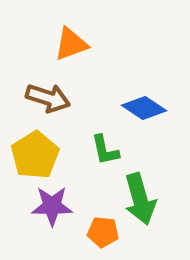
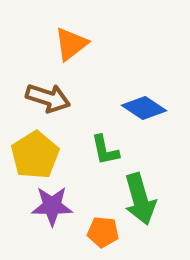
orange triangle: rotated 18 degrees counterclockwise
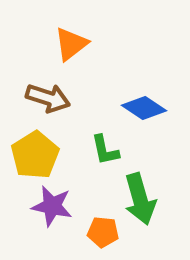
purple star: rotated 12 degrees clockwise
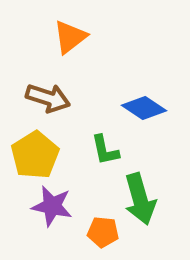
orange triangle: moved 1 px left, 7 px up
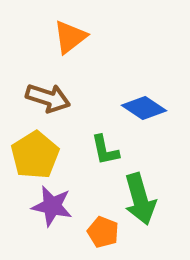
orange pentagon: rotated 16 degrees clockwise
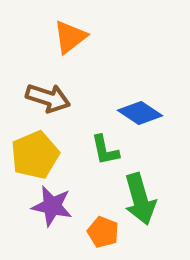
blue diamond: moved 4 px left, 5 px down
yellow pentagon: rotated 9 degrees clockwise
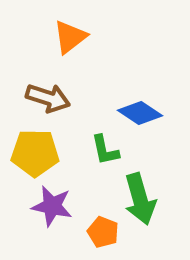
yellow pentagon: moved 2 px up; rotated 24 degrees clockwise
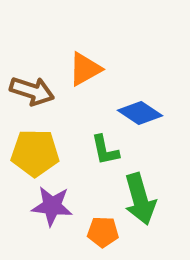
orange triangle: moved 15 px right, 32 px down; rotated 9 degrees clockwise
brown arrow: moved 16 px left, 7 px up
purple star: rotated 6 degrees counterclockwise
orange pentagon: rotated 20 degrees counterclockwise
